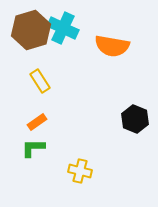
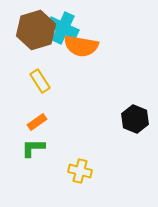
brown hexagon: moved 5 px right
orange semicircle: moved 31 px left
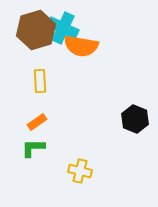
yellow rectangle: rotated 30 degrees clockwise
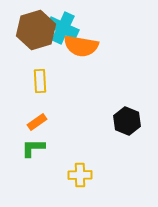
black hexagon: moved 8 px left, 2 px down
yellow cross: moved 4 px down; rotated 15 degrees counterclockwise
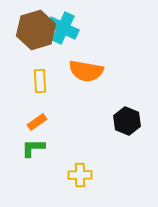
orange semicircle: moved 5 px right, 25 px down
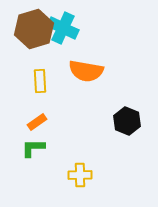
brown hexagon: moved 2 px left, 1 px up
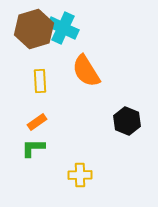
orange semicircle: rotated 48 degrees clockwise
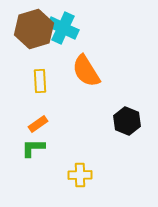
orange rectangle: moved 1 px right, 2 px down
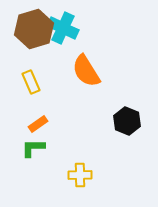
yellow rectangle: moved 9 px left, 1 px down; rotated 20 degrees counterclockwise
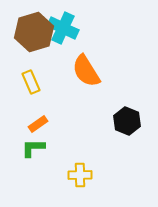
brown hexagon: moved 3 px down
